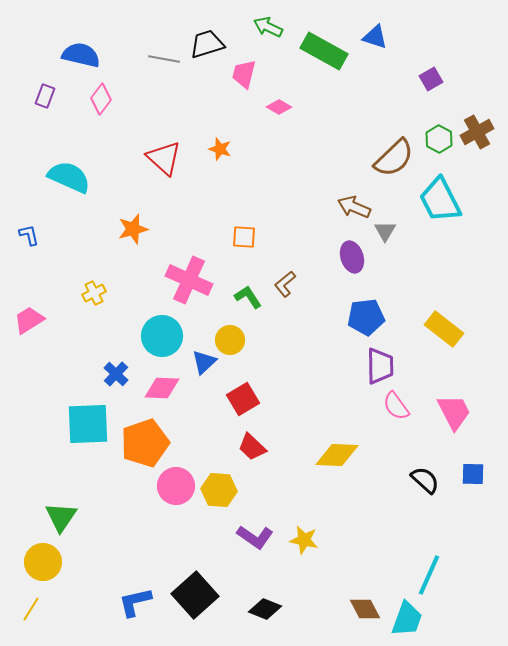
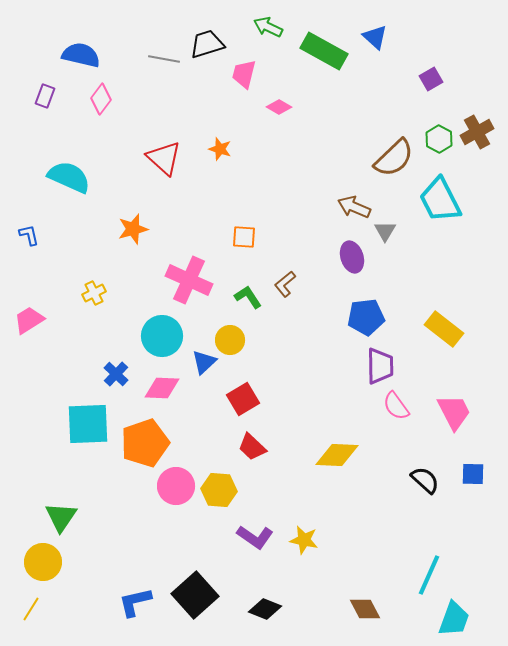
blue triangle at (375, 37): rotated 24 degrees clockwise
cyan trapezoid at (407, 619): moved 47 px right
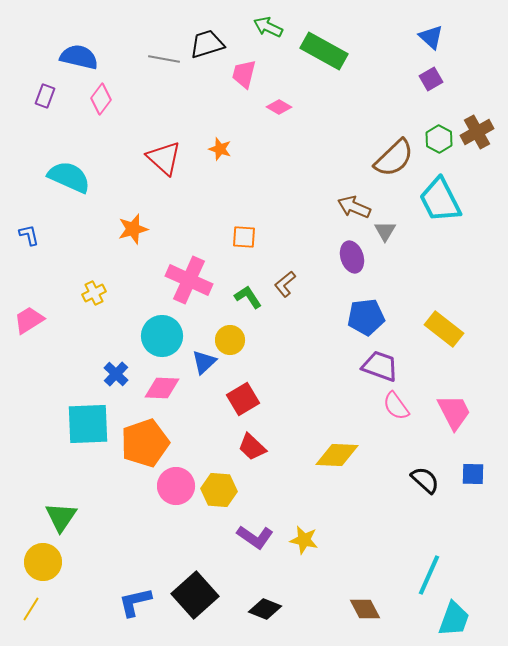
blue triangle at (375, 37): moved 56 px right
blue semicircle at (81, 55): moved 2 px left, 2 px down
purple trapezoid at (380, 366): rotated 69 degrees counterclockwise
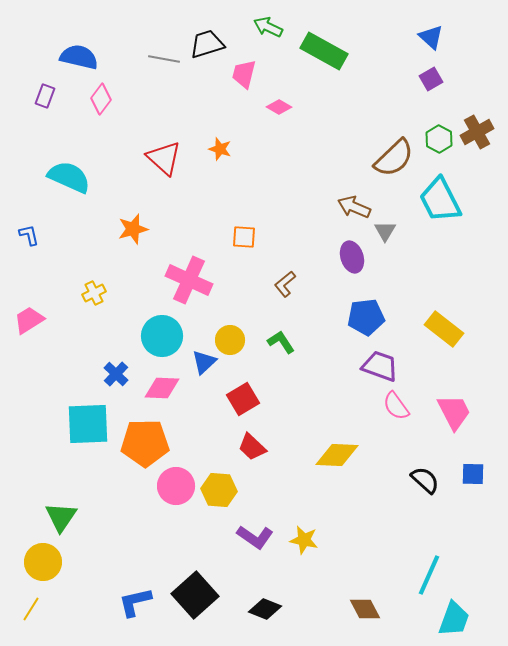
green L-shape at (248, 297): moved 33 px right, 45 px down
orange pentagon at (145, 443): rotated 18 degrees clockwise
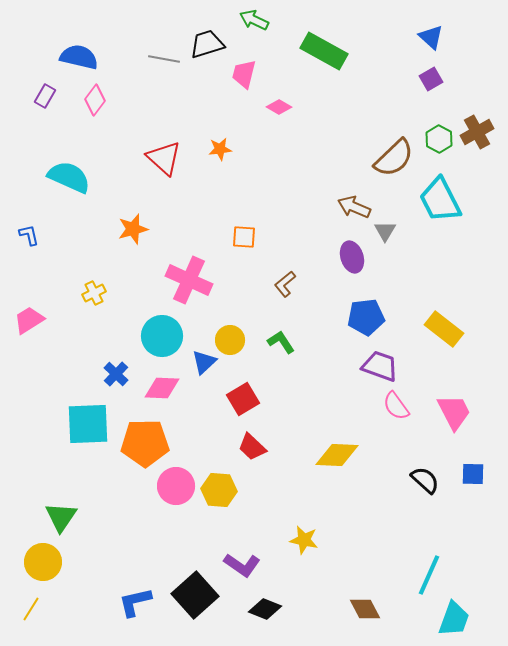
green arrow at (268, 27): moved 14 px left, 7 px up
purple rectangle at (45, 96): rotated 10 degrees clockwise
pink diamond at (101, 99): moved 6 px left, 1 px down
orange star at (220, 149): rotated 25 degrees counterclockwise
purple L-shape at (255, 537): moved 13 px left, 28 px down
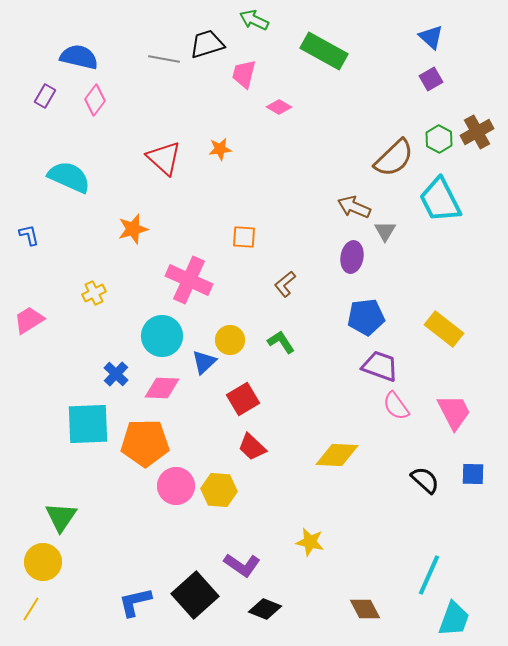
purple ellipse at (352, 257): rotated 28 degrees clockwise
yellow star at (304, 540): moved 6 px right, 2 px down
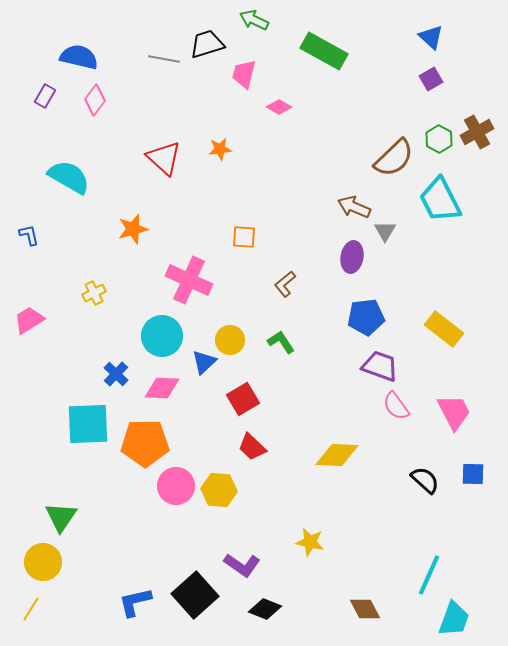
cyan semicircle at (69, 177): rotated 6 degrees clockwise
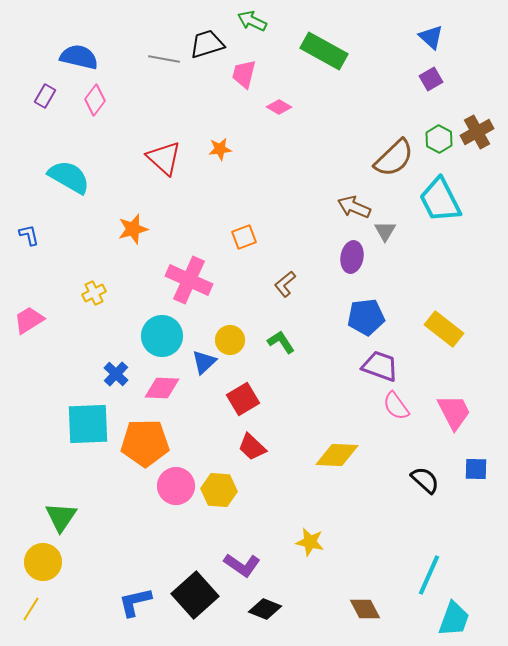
green arrow at (254, 20): moved 2 px left, 1 px down
orange square at (244, 237): rotated 25 degrees counterclockwise
blue square at (473, 474): moved 3 px right, 5 px up
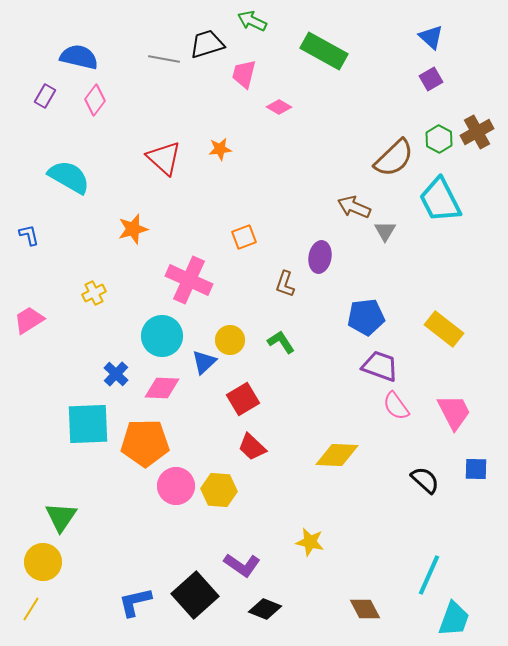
purple ellipse at (352, 257): moved 32 px left
brown L-shape at (285, 284): rotated 32 degrees counterclockwise
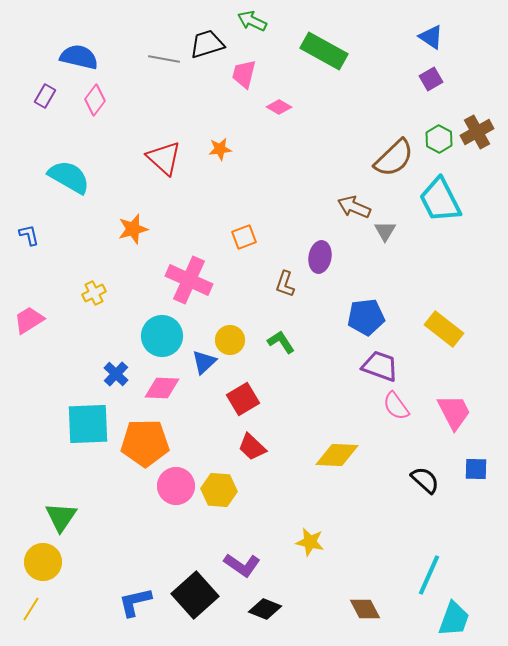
blue triangle at (431, 37): rotated 8 degrees counterclockwise
